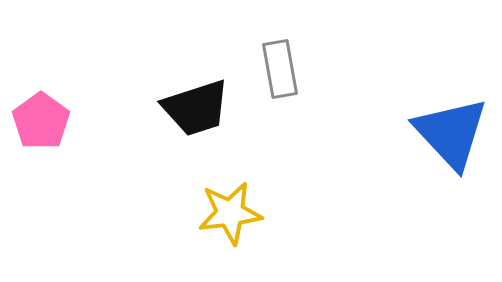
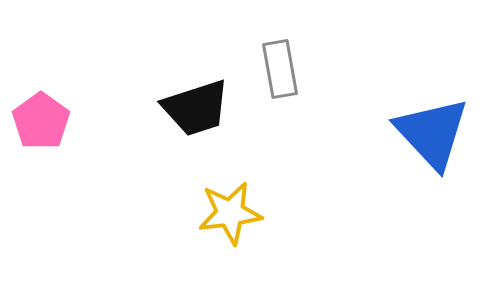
blue triangle: moved 19 px left
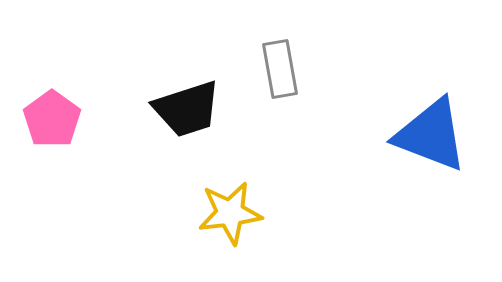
black trapezoid: moved 9 px left, 1 px down
pink pentagon: moved 11 px right, 2 px up
blue triangle: moved 1 px left, 2 px down; rotated 26 degrees counterclockwise
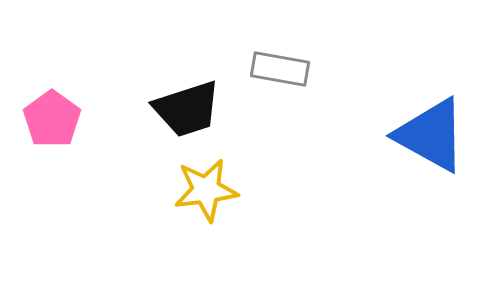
gray rectangle: rotated 70 degrees counterclockwise
blue triangle: rotated 8 degrees clockwise
yellow star: moved 24 px left, 23 px up
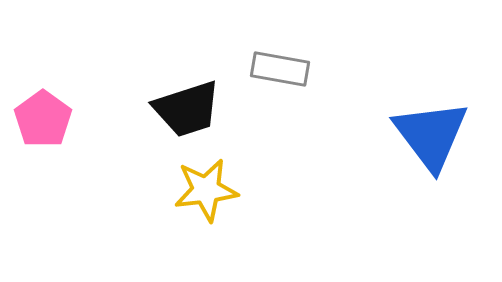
pink pentagon: moved 9 px left
blue triangle: rotated 24 degrees clockwise
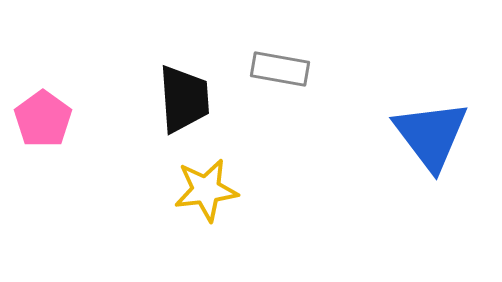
black trapezoid: moved 3 px left, 10 px up; rotated 76 degrees counterclockwise
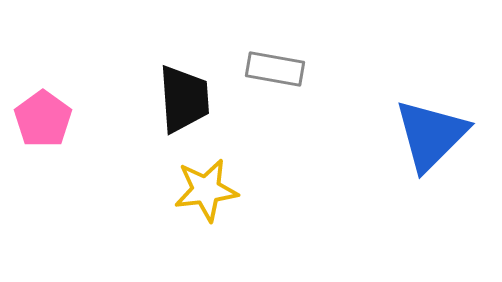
gray rectangle: moved 5 px left
blue triangle: rotated 22 degrees clockwise
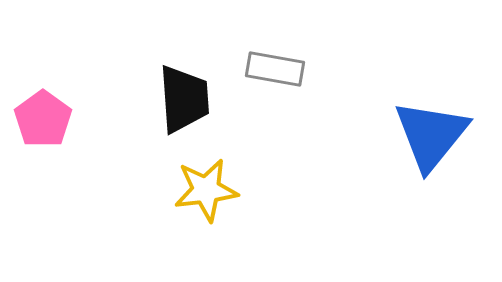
blue triangle: rotated 6 degrees counterclockwise
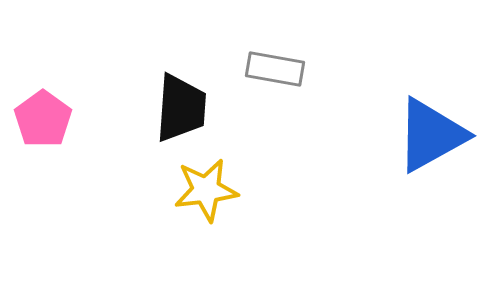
black trapezoid: moved 3 px left, 9 px down; rotated 8 degrees clockwise
blue triangle: rotated 22 degrees clockwise
